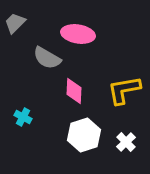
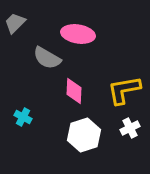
white cross: moved 4 px right, 14 px up; rotated 18 degrees clockwise
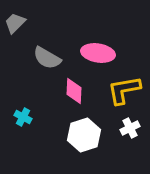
pink ellipse: moved 20 px right, 19 px down
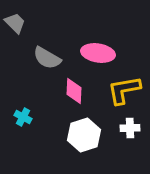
gray trapezoid: rotated 90 degrees clockwise
white cross: rotated 24 degrees clockwise
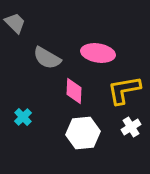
cyan cross: rotated 18 degrees clockwise
white cross: moved 1 px right, 1 px up; rotated 30 degrees counterclockwise
white hexagon: moved 1 px left, 2 px up; rotated 12 degrees clockwise
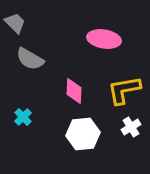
pink ellipse: moved 6 px right, 14 px up
gray semicircle: moved 17 px left, 1 px down
white hexagon: moved 1 px down
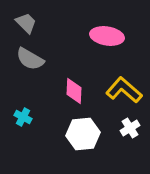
gray trapezoid: moved 11 px right
pink ellipse: moved 3 px right, 3 px up
yellow L-shape: rotated 51 degrees clockwise
cyan cross: rotated 18 degrees counterclockwise
white cross: moved 1 px left, 1 px down
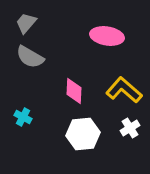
gray trapezoid: rotated 95 degrees counterclockwise
gray semicircle: moved 2 px up
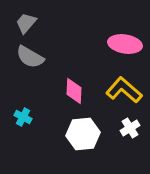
pink ellipse: moved 18 px right, 8 px down
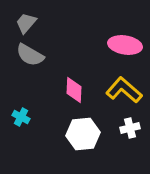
pink ellipse: moved 1 px down
gray semicircle: moved 2 px up
pink diamond: moved 1 px up
cyan cross: moved 2 px left
white cross: rotated 18 degrees clockwise
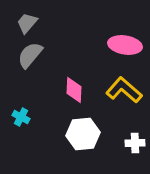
gray trapezoid: moved 1 px right
gray semicircle: rotated 100 degrees clockwise
white cross: moved 5 px right, 15 px down; rotated 12 degrees clockwise
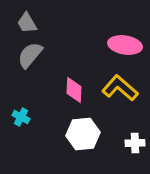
gray trapezoid: rotated 70 degrees counterclockwise
yellow L-shape: moved 4 px left, 2 px up
